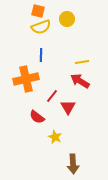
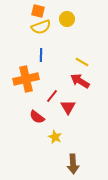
yellow line: rotated 40 degrees clockwise
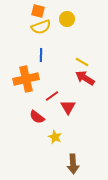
red arrow: moved 5 px right, 3 px up
red line: rotated 16 degrees clockwise
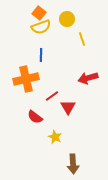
orange square: moved 1 px right, 2 px down; rotated 24 degrees clockwise
yellow line: moved 23 px up; rotated 40 degrees clockwise
red arrow: moved 3 px right; rotated 48 degrees counterclockwise
red semicircle: moved 2 px left
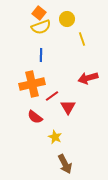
orange cross: moved 6 px right, 5 px down
brown arrow: moved 8 px left; rotated 24 degrees counterclockwise
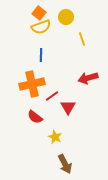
yellow circle: moved 1 px left, 2 px up
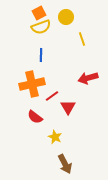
orange square: rotated 24 degrees clockwise
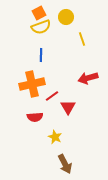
red semicircle: rotated 42 degrees counterclockwise
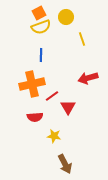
yellow star: moved 1 px left, 1 px up; rotated 16 degrees counterclockwise
